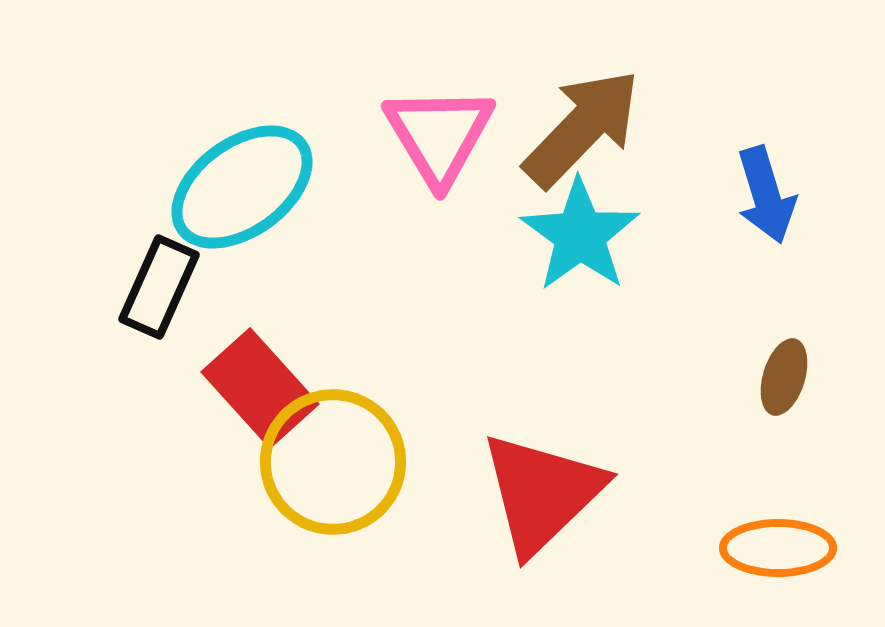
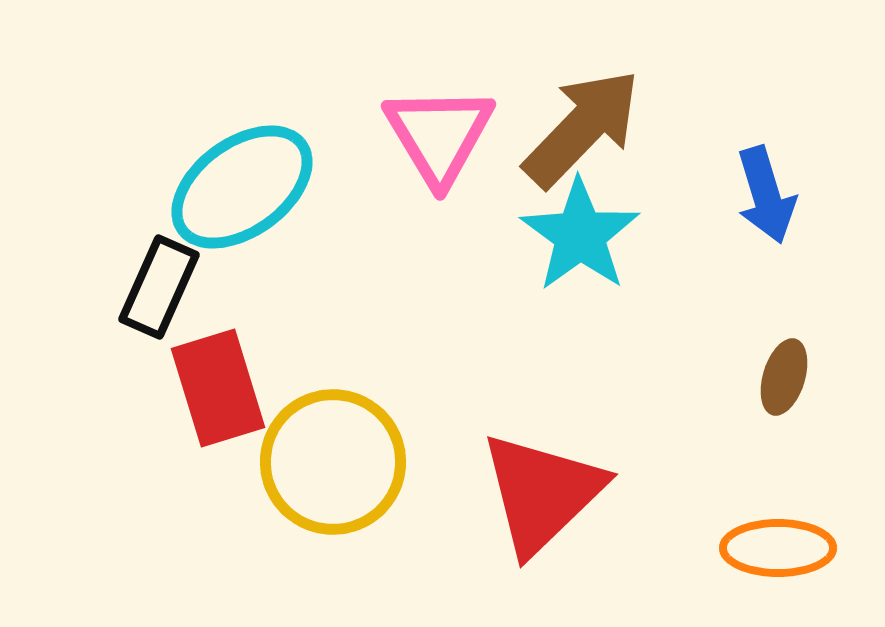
red rectangle: moved 42 px left; rotated 25 degrees clockwise
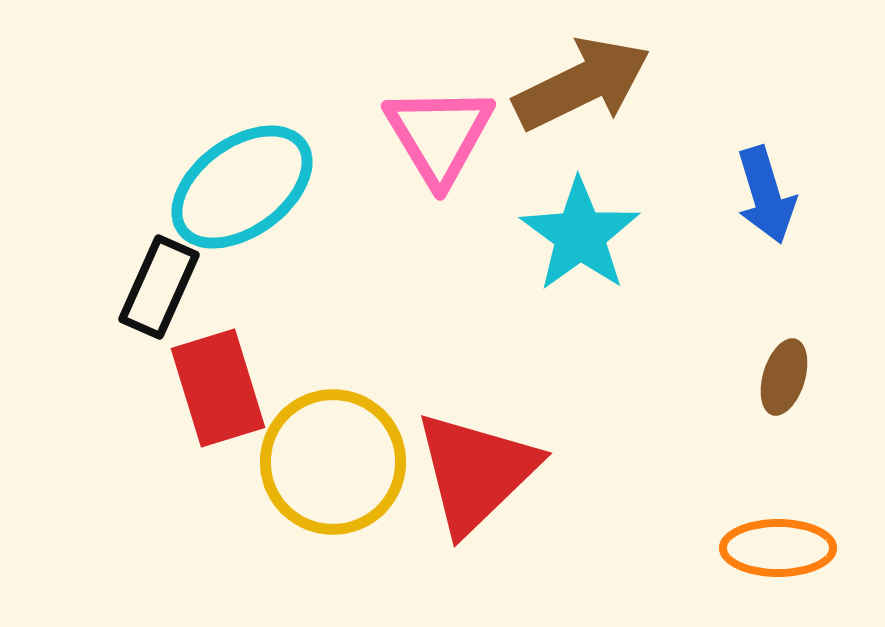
brown arrow: moved 44 px up; rotated 20 degrees clockwise
red triangle: moved 66 px left, 21 px up
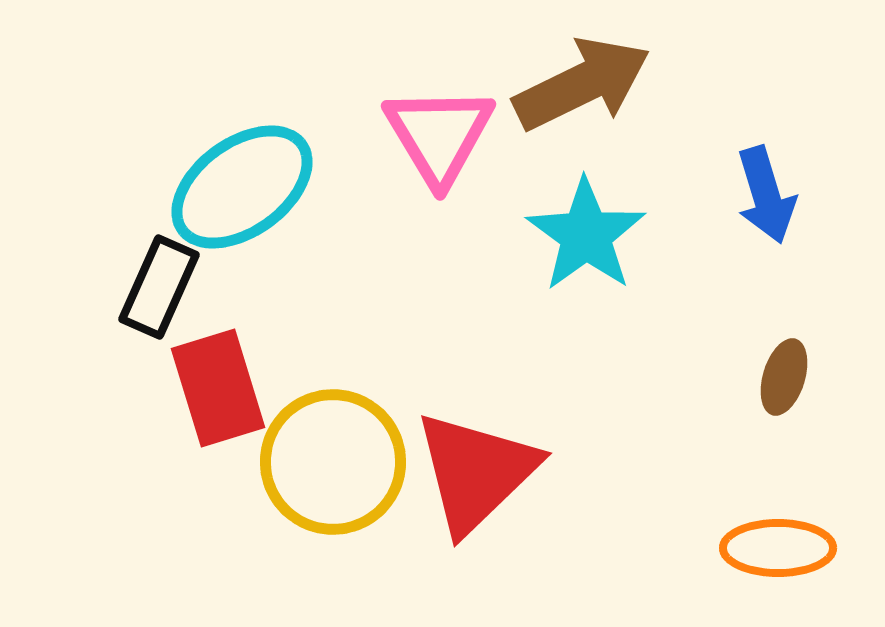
cyan star: moved 6 px right
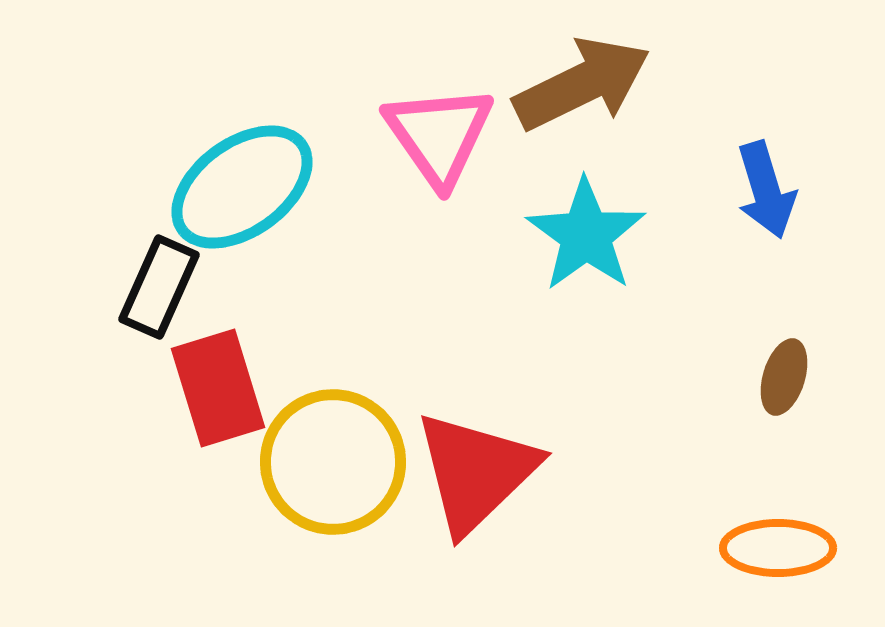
pink triangle: rotated 4 degrees counterclockwise
blue arrow: moved 5 px up
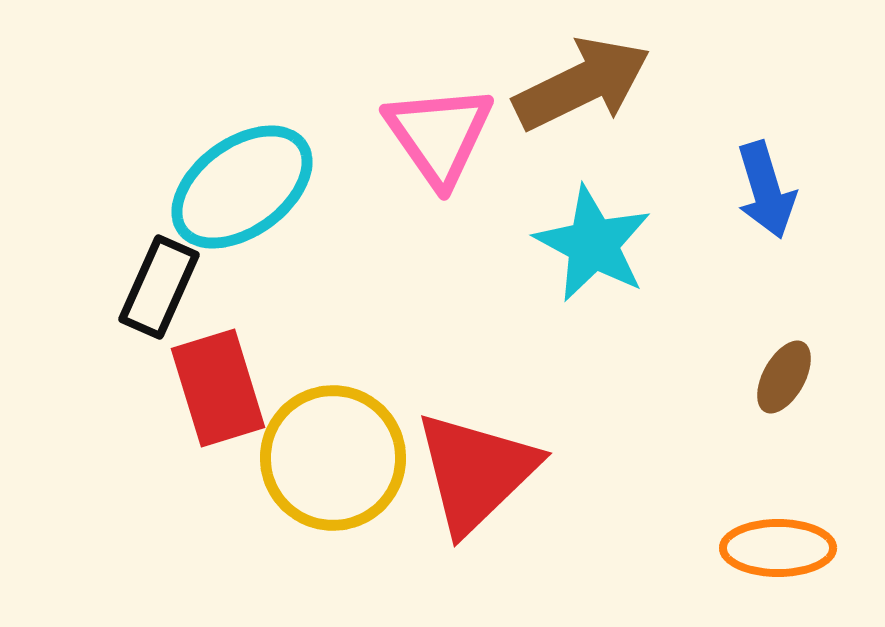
cyan star: moved 7 px right, 9 px down; rotated 8 degrees counterclockwise
brown ellipse: rotated 12 degrees clockwise
yellow circle: moved 4 px up
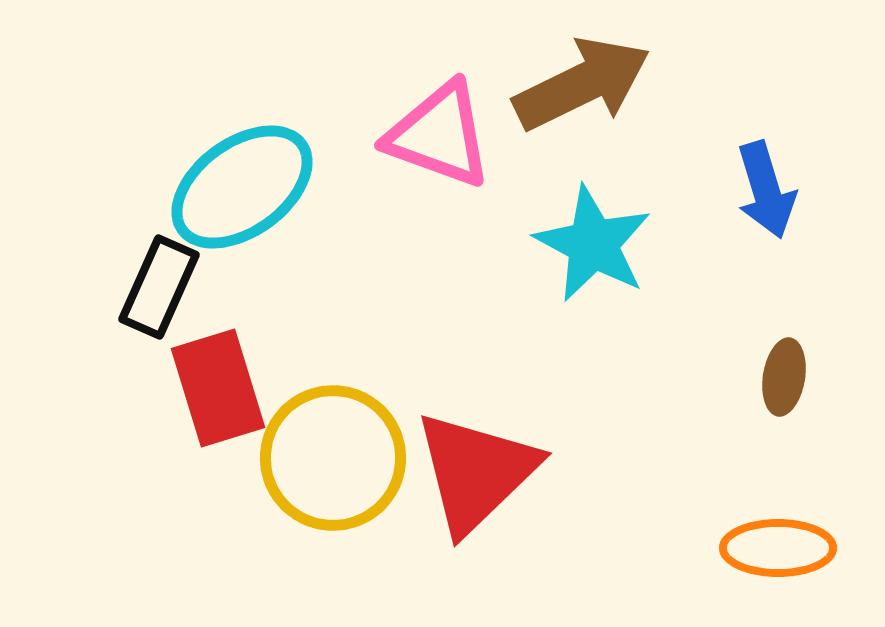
pink triangle: rotated 35 degrees counterclockwise
brown ellipse: rotated 20 degrees counterclockwise
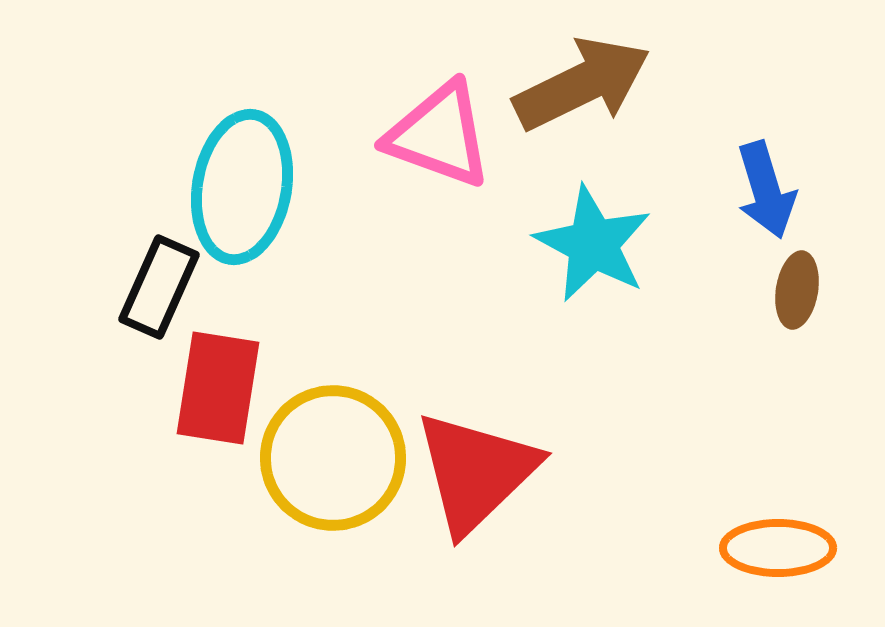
cyan ellipse: rotated 44 degrees counterclockwise
brown ellipse: moved 13 px right, 87 px up
red rectangle: rotated 26 degrees clockwise
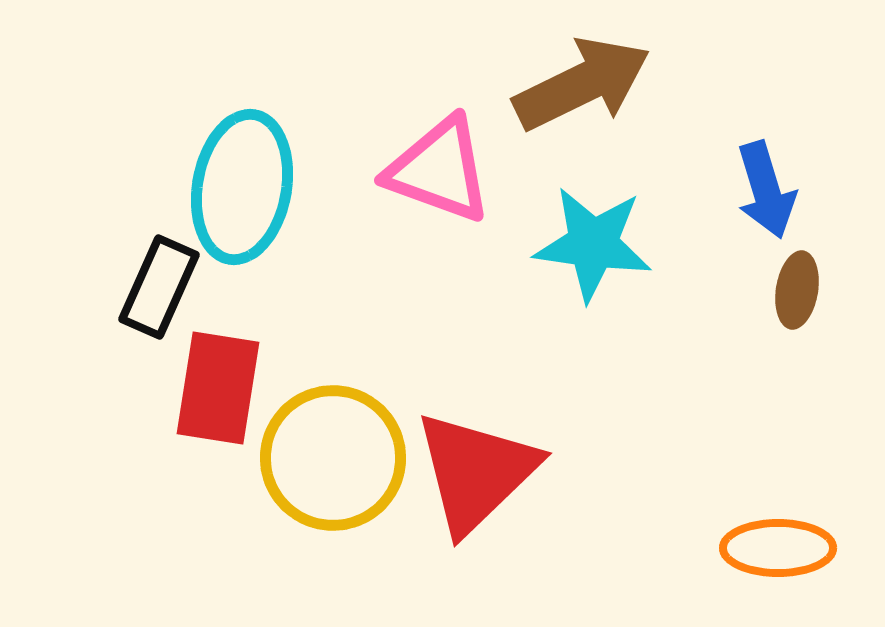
pink triangle: moved 35 px down
cyan star: rotated 20 degrees counterclockwise
